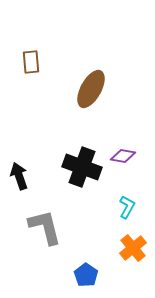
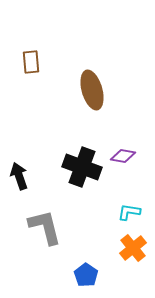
brown ellipse: moved 1 px right, 1 px down; rotated 45 degrees counterclockwise
cyan L-shape: moved 2 px right, 5 px down; rotated 110 degrees counterclockwise
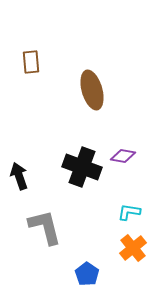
blue pentagon: moved 1 px right, 1 px up
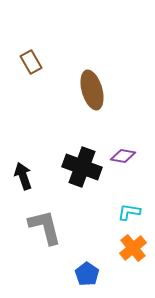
brown rectangle: rotated 25 degrees counterclockwise
black arrow: moved 4 px right
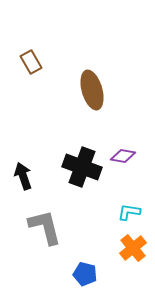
blue pentagon: moved 2 px left; rotated 20 degrees counterclockwise
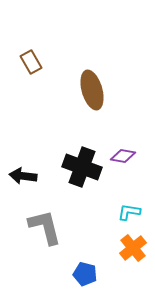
black arrow: rotated 64 degrees counterclockwise
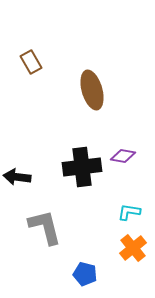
black cross: rotated 27 degrees counterclockwise
black arrow: moved 6 px left, 1 px down
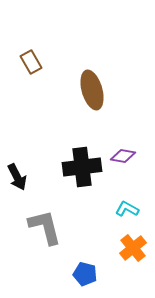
black arrow: rotated 124 degrees counterclockwise
cyan L-shape: moved 2 px left, 3 px up; rotated 20 degrees clockwise
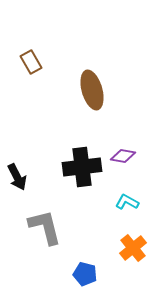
cyan L-shape: moved 7 px up
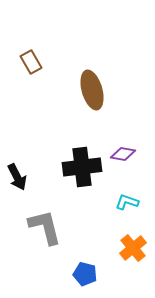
purple diamond: moved 2 px up
cyan L-shape: rotated 10 degrees counterclockwise
